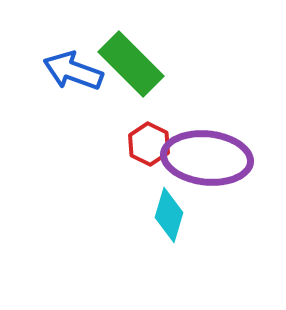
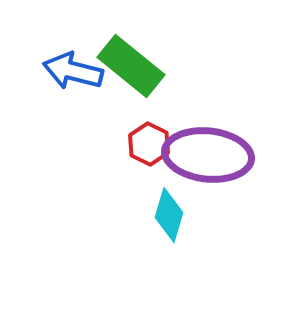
green rectangle: moved 2 px down; rotated 6 degrees counterclockwise
blue arrow: rotated 6 degrees counterclockwise
purple ellipse: moved 1 px right, 3 px up
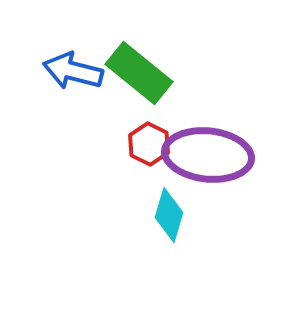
green rectangle: moved 8 px right, 7 px down
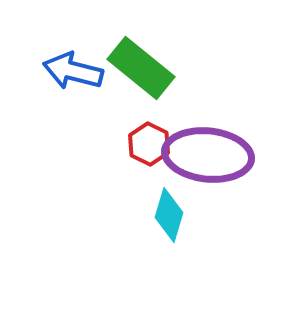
green rectangle: moved 2 px right, 5 px up
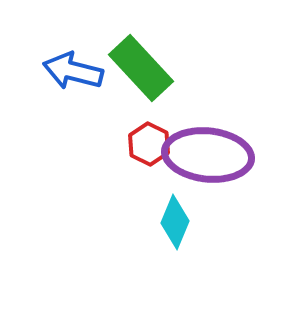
green rectangle: rotated 8 degrees clockwise
cyan diamond: moved 6 px right, 7 px down; rotated 6 degrees clockwise
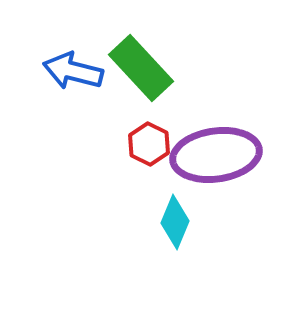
purple ellipse: moved 8 px right; rotated 14 degrees counterclockwise
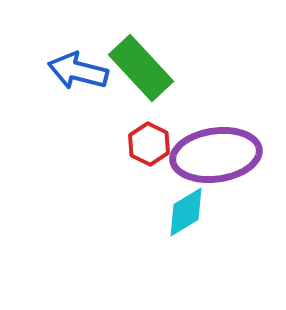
blue arrow: moved 5 px right
cyan diamond: moved 11 px right, 10 px up; rotated 36 degrees clockwise
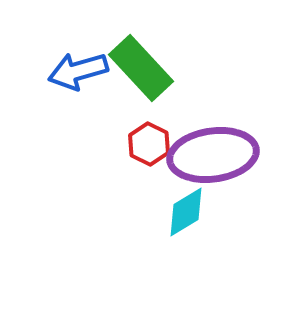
blue arrow: rotated 30 degrees counterclockwise
purple ellipse: moved 3 px left
